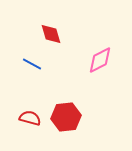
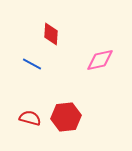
red diamond: rotated 20 degrees clockwise
pink diamond: rotated 16 degrees clockwise
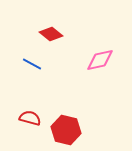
red diamond: rotated 55 degrees counterclockwise
red hexagon: moved 13 px down; rotated 20 degrees clockwise
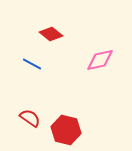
red semicircle: rotated 20 degrees clockwise
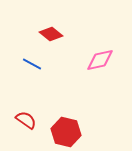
red semicircle: moved 4 px left, 2 px down
red hexagon: moved 2 px down
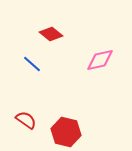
blue line: rotated 12 degrees clockwise
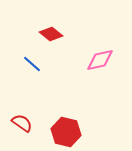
red semicircle: moved 4 px left, 3 px down
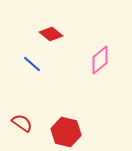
pink diamond: rotated 28 degrees counterclockwise
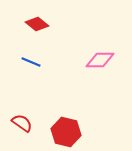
red diamond: moved 14 px left, 10 px up
pink diamond: rotated 40 degrees clockwise
blue line: moved 1 px left, 2 px up; rotated 18 degrees counterclockwise
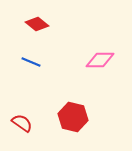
red hexagon: moved 7 px right, 15 px up
